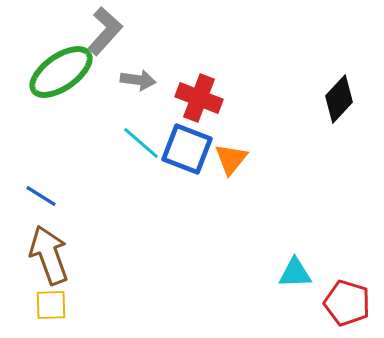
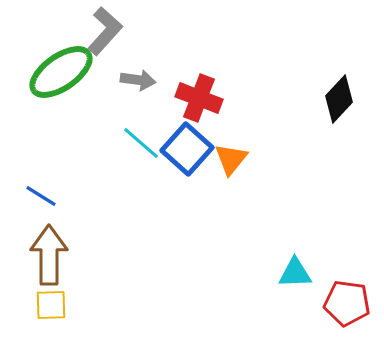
blue square: rotated 21 degrees clockwise
brown arrow: rotated 20 degrees clockwise
red pentagon: rotated 9 degrees counterclockwise
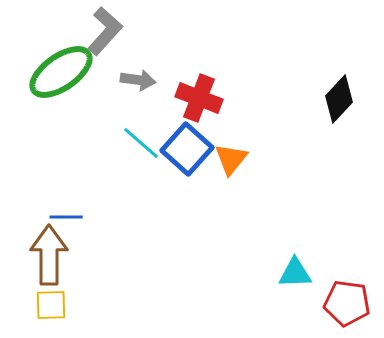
blue line: moved 25 px right, 21 px down; rotated 32 degrees counterclockwise
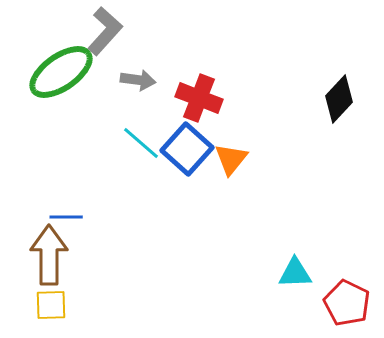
red pentagon: rotated 18 degrees clockwise
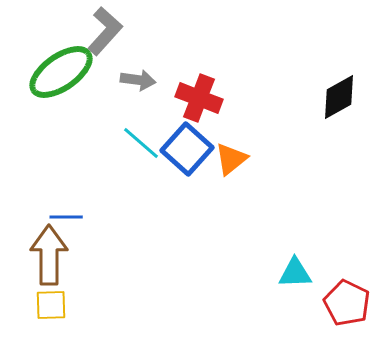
black diamond: moved 2 px up; rotated 18 degrees clockwise
orange triangle: rotated 12 degrees clockwise
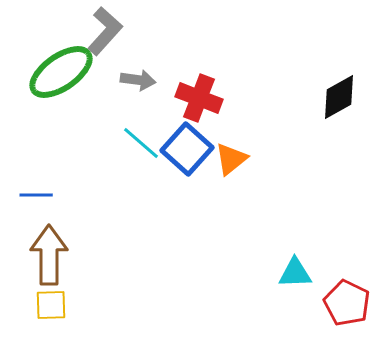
blue line: moved 30 px left, 22 px up
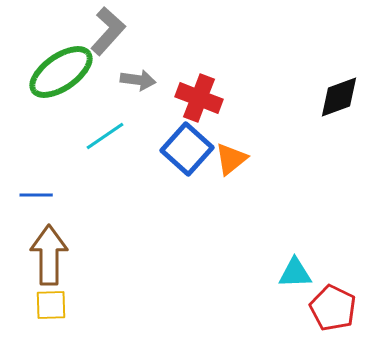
gray L-shape: moved 3 px right
black diamond: rotated 9 degrees clockwise
cyan line: moved 36 px left, 7 px up; rotated 75 degrees counterclockwise
red pentagon: moved 14 px left, 5 px down
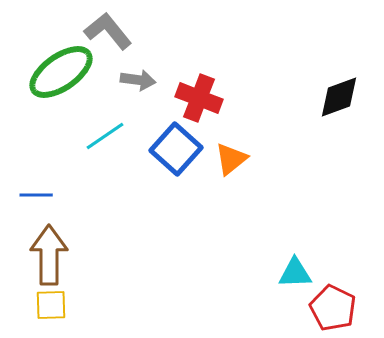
gray L-shape: rotated 81 degrees counterclockwise
blue square: moved 11 px left
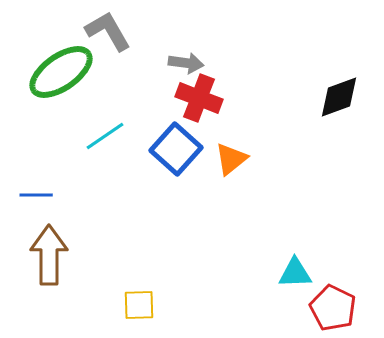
gray L-shape: rotated 9 degrees clockwise
gray arrow: moved 48 px right, 17 px up
yellow square: moved 88 px right
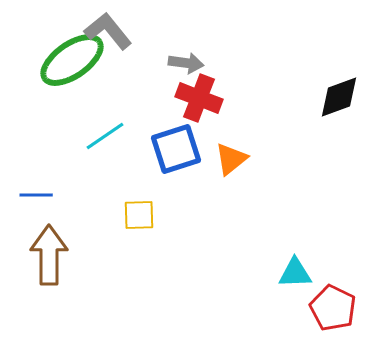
gray L-shape: rotated 9 degrees counterclockwise
green ellipse: moved 11 px right, 12 px up
blue square: rotated 30 degrees clockwise
yellow square: moved 90 px up
